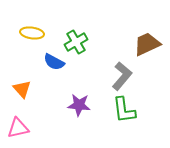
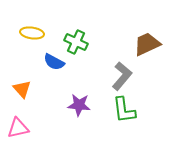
green cross: rotated 35 degrees counterclockwise
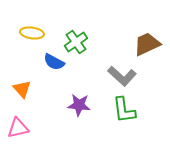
green cross: rotated 30 degrees clockwise
gray L-shape: rotated 92 degrees clockwise
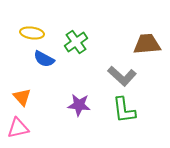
brown trapezoid: rotated 20 degrees clockwise
blue semicircle: moved 10 px left, 3 px up
orange triangle: moved 8 px down
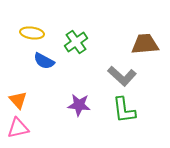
brown trapezoid: moved 2 px left
blue semicircle: moved 2 px down
orange triangle: moved 4 px left, 3 px down
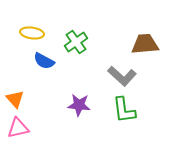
orange triangle: moved 3 px left, 1 px up
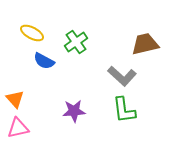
yellow ellipse: rotated 20 degrees clockwise
brown trapezoid: rotated 8 degrees counterclockwise
purple star: moved 5 px left, 6 px down; rotated 10 degrees counterclockwise
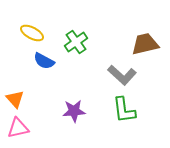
gray L-shape: moved 1 px up
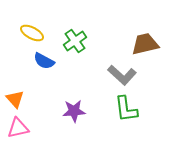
green cross: moved 1 px left, 1 px up
green L-shape: moved 2 px right, 1 px up
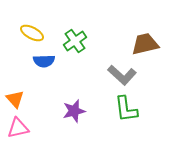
blue semicircle: rotated 30 degrees counterclockwise
purple star: rotated 10 degrees counterclockwise
